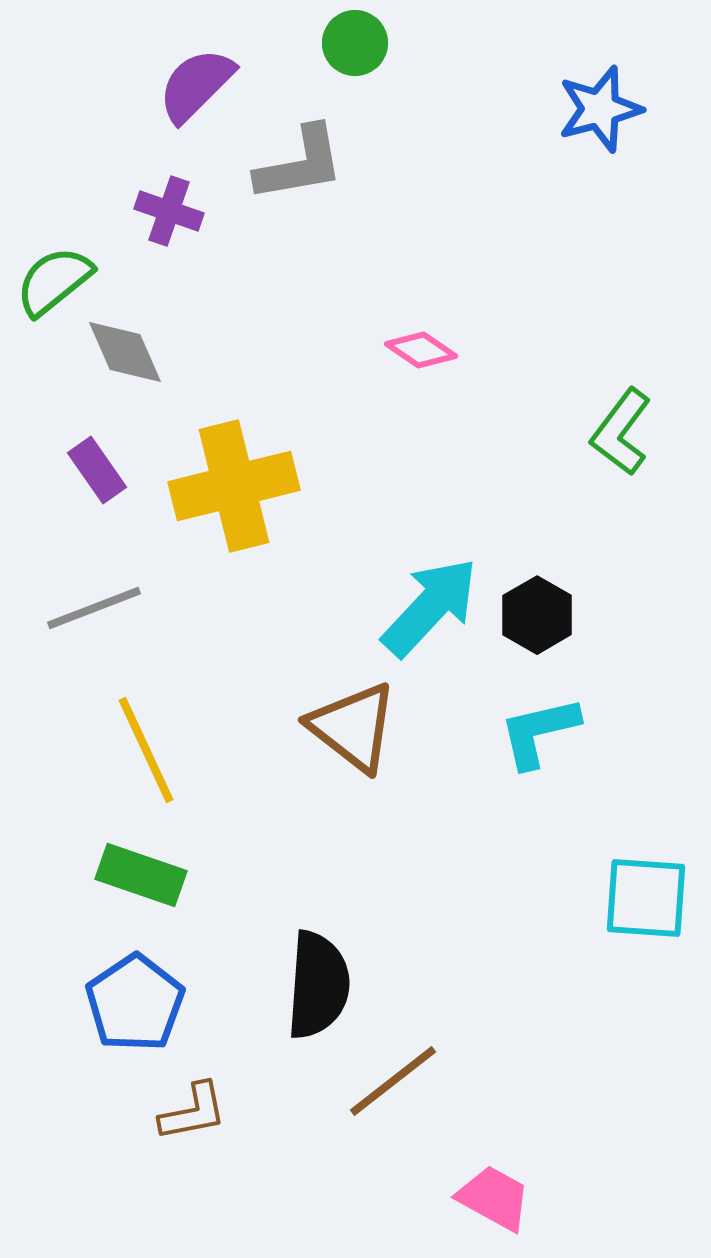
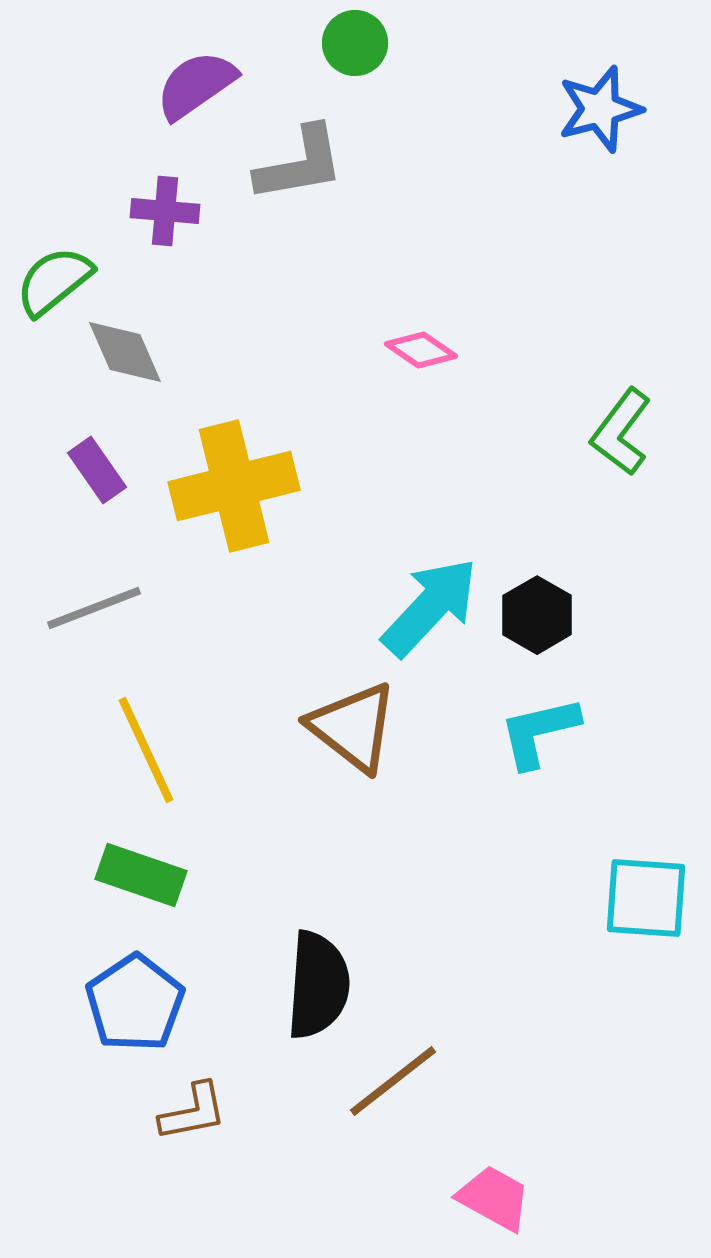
purple semicircle: rotated 10 degrees clockwise
purple cross: moved 4 px left; rotated 14 degrees counterclockwise
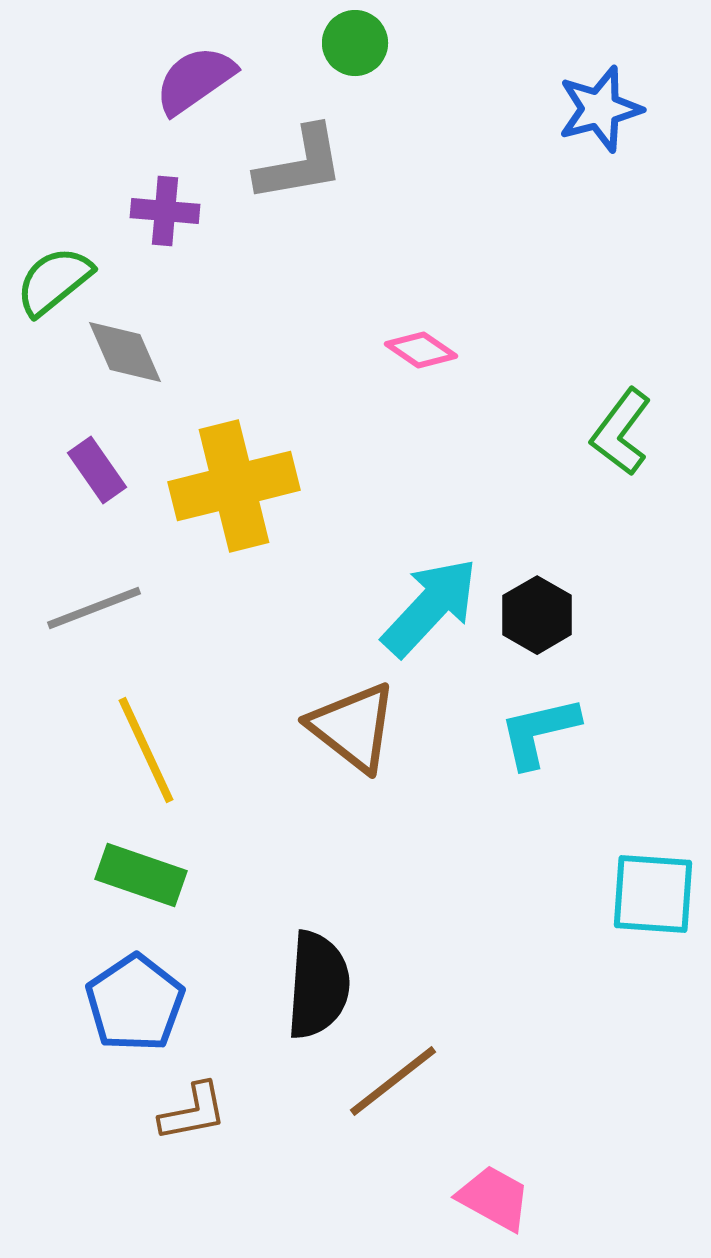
purple semicircle: moved 1 px left, 5 px up
cyan square: moved 7 px right, 4 px up
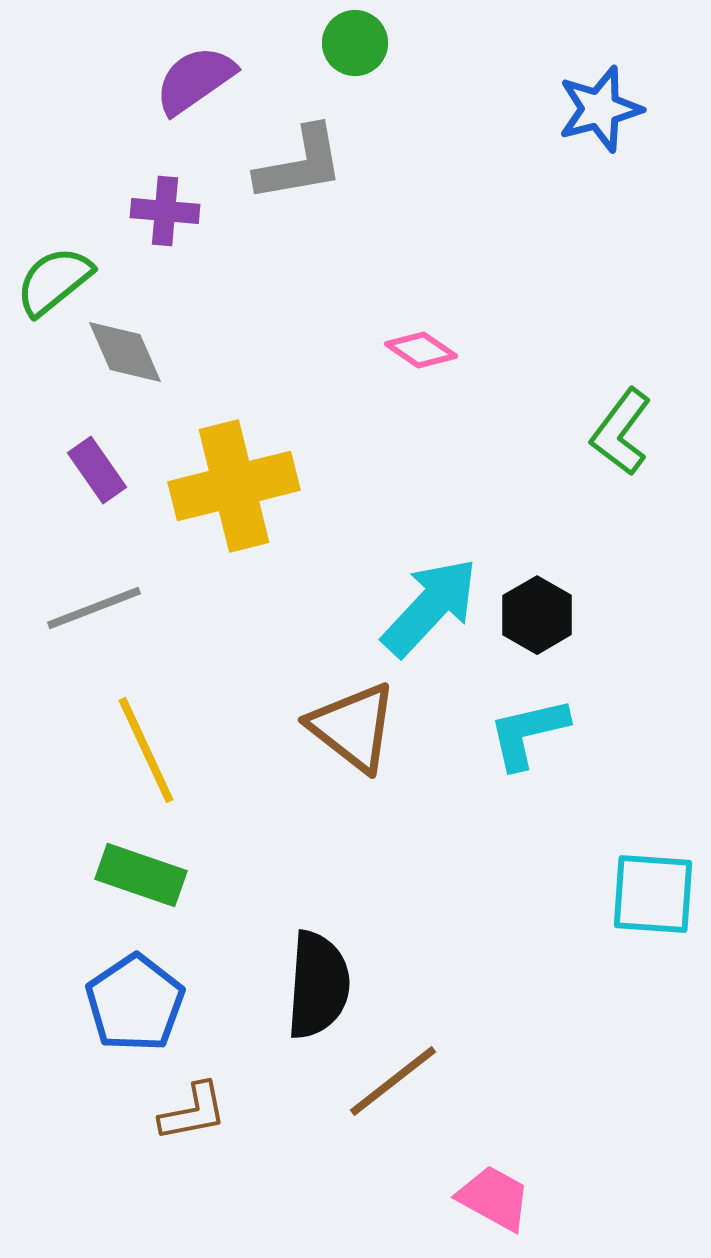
cyan L-shape: moved 11 px left, 1 px down
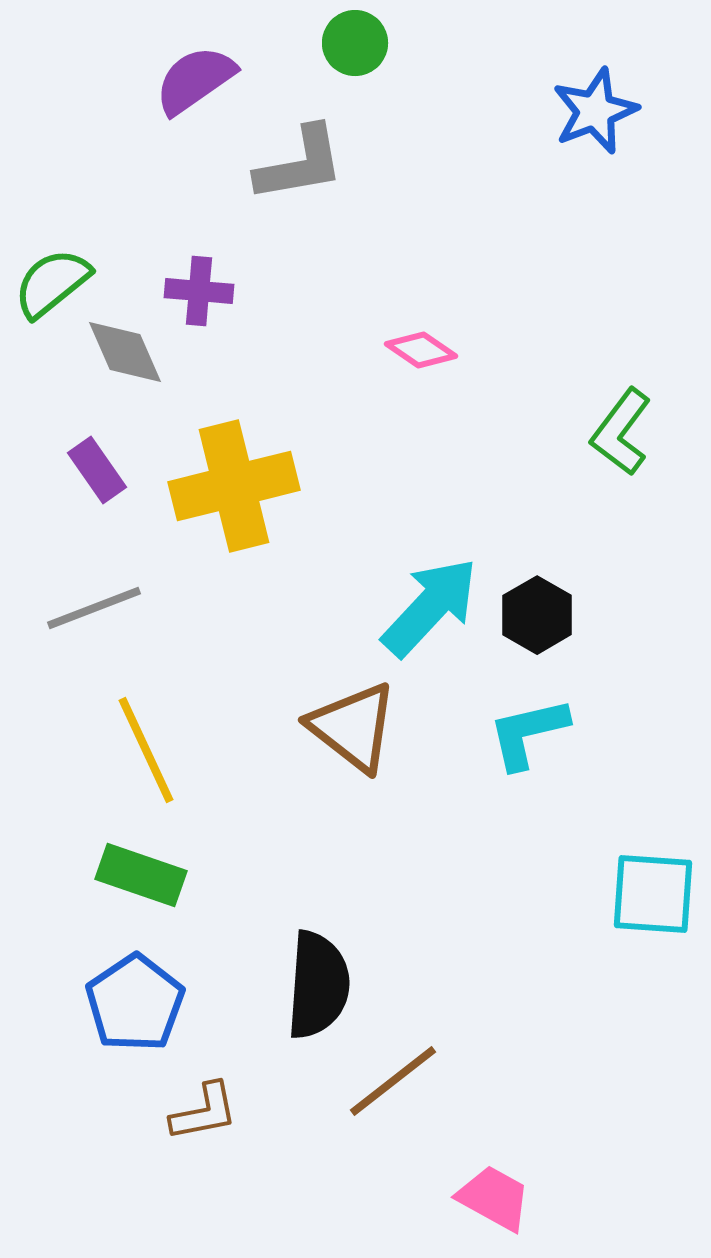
blue star: moved 5 px left, 2 px down; rotated 6 degrees counterclockwise
purple cross: moved 34 px right, 80 px down
green semicircle: moved 2 px left, 2 px down
brown L-shape: moved 11 px right
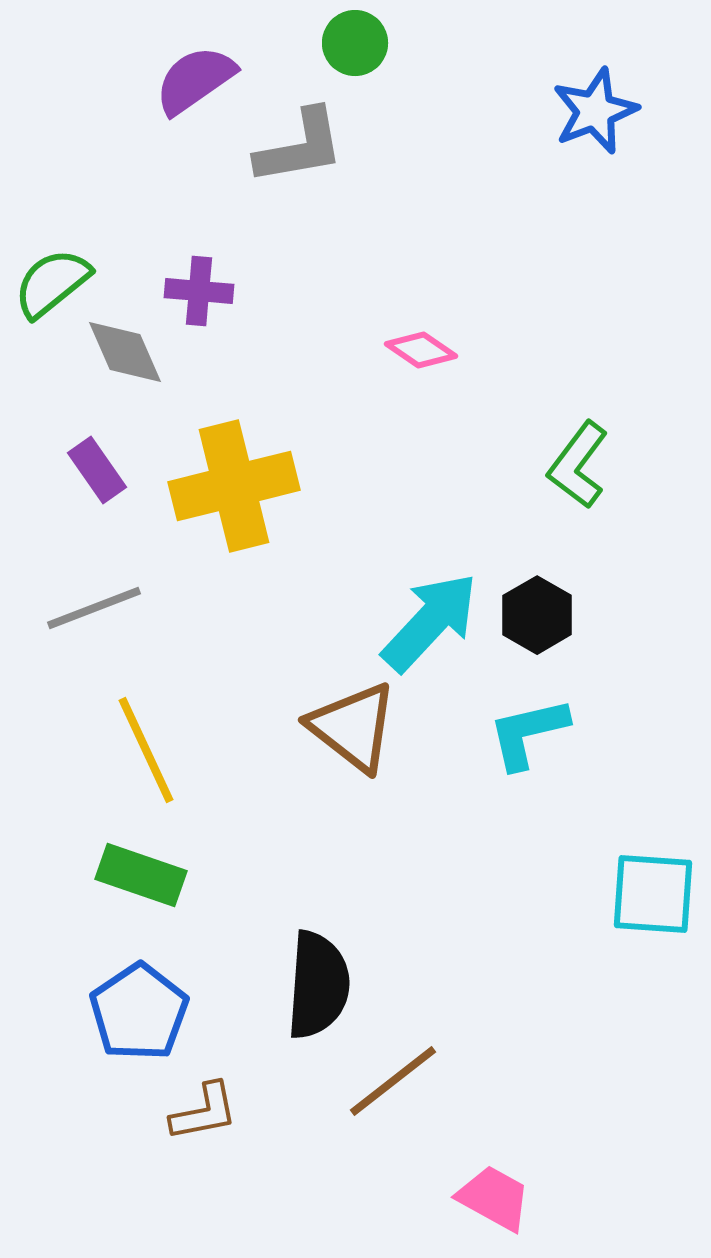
gray L-shape: moved 17 px up
green L-shape: moved 43 px left, 33 px down
cyan arrow: moved 15 px down
blue pentagon: moved 4 px right, 9 px down
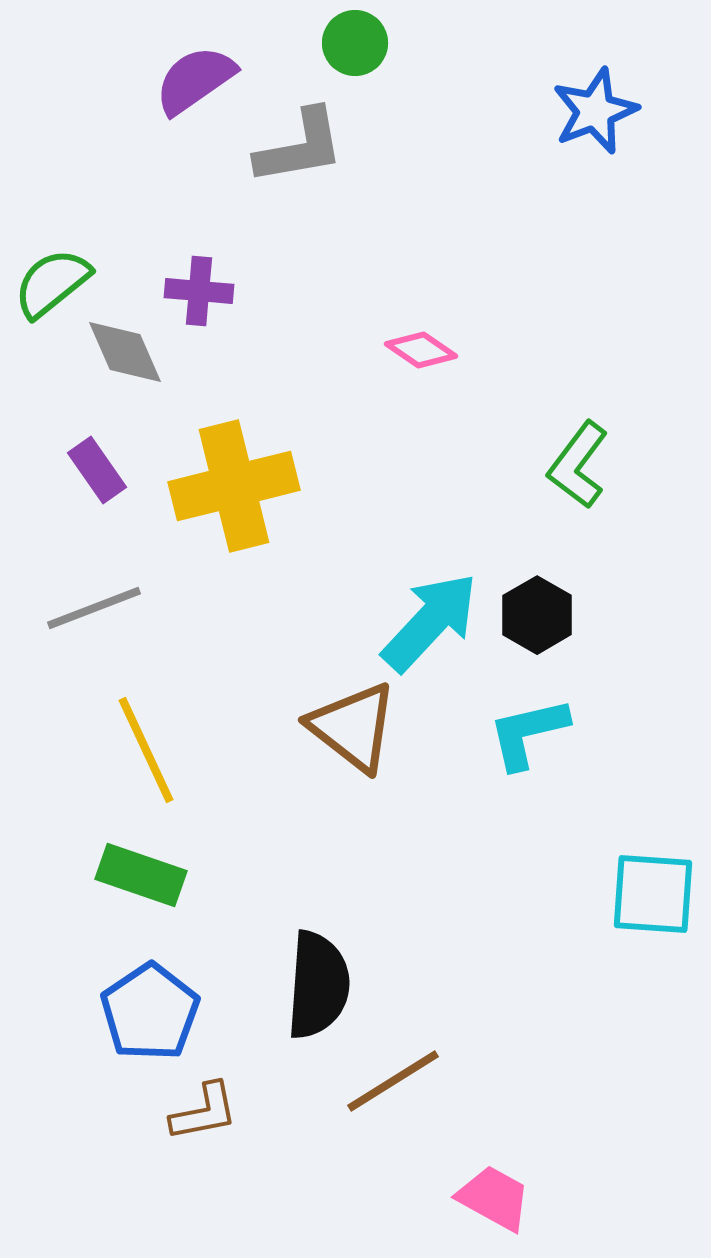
blue pentagon: moved 11 px right
brown line: rotated 6 degrees clockwise
